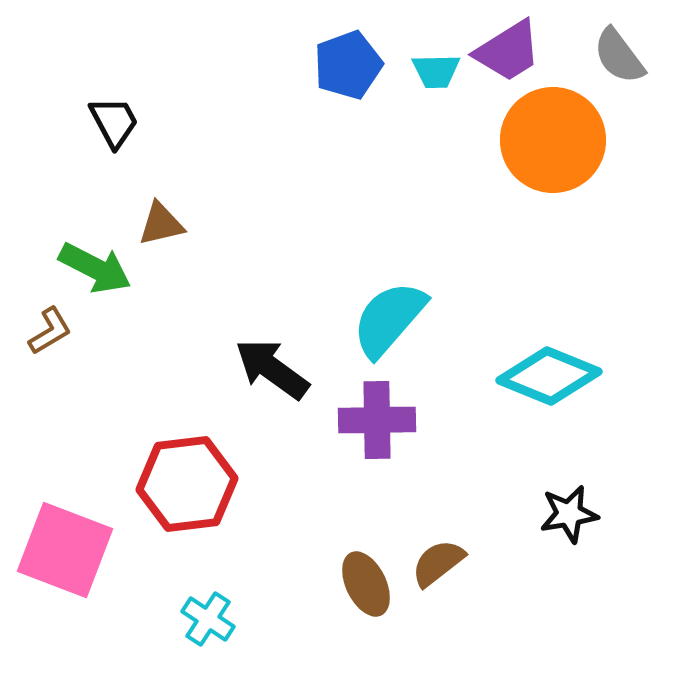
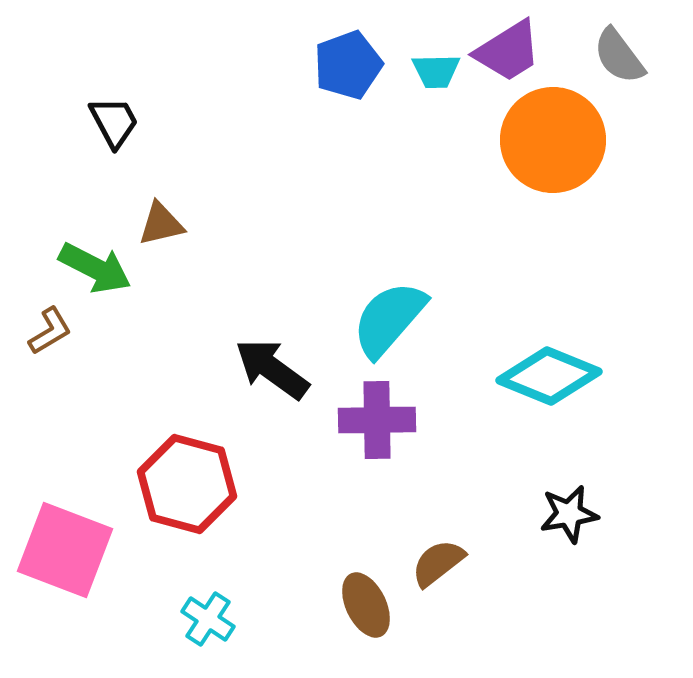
red hexagon: rotated 22 degrees clockwise
brown ellipse: moved 21 px down
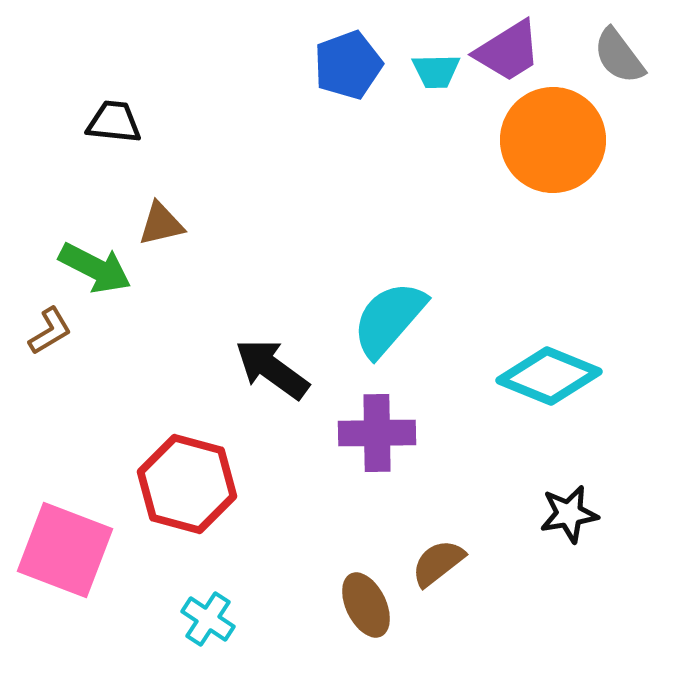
black trapezoid: rotated 56 degrees counterclockwise
purple cross: moved 13 px down
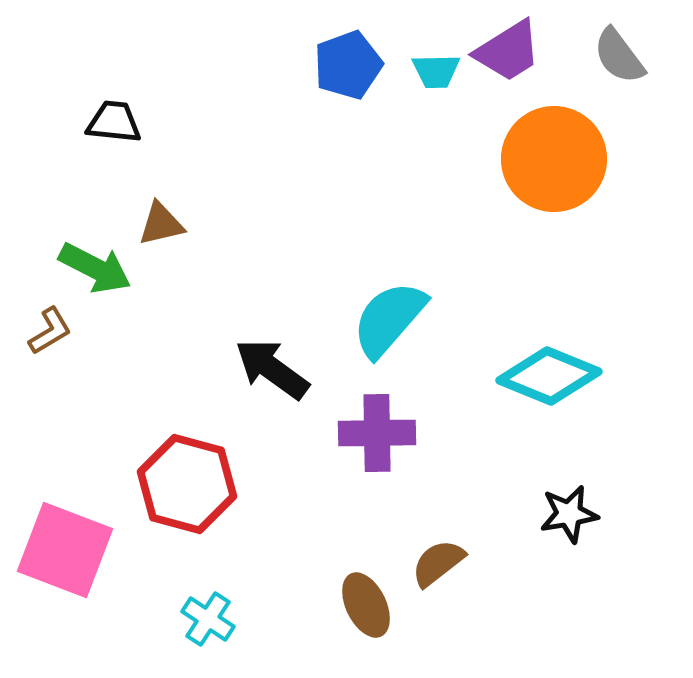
orange circle: moved 1 px right, 19 px down
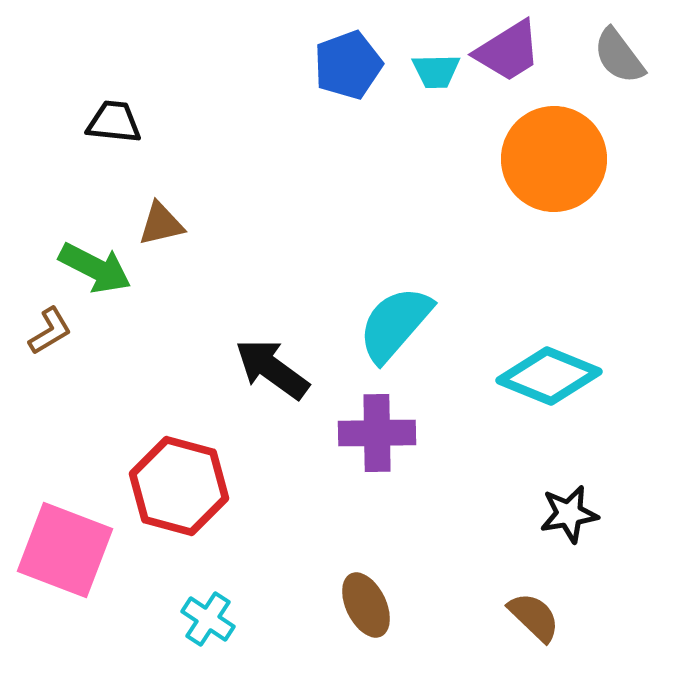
cyan semicircle: moved 6 px right, 5 px down
red hexagon: moved 8 px left, 2 px down
brown semicircle: moved 96 px right, 54 px down; rotated 82 degrees clockwise
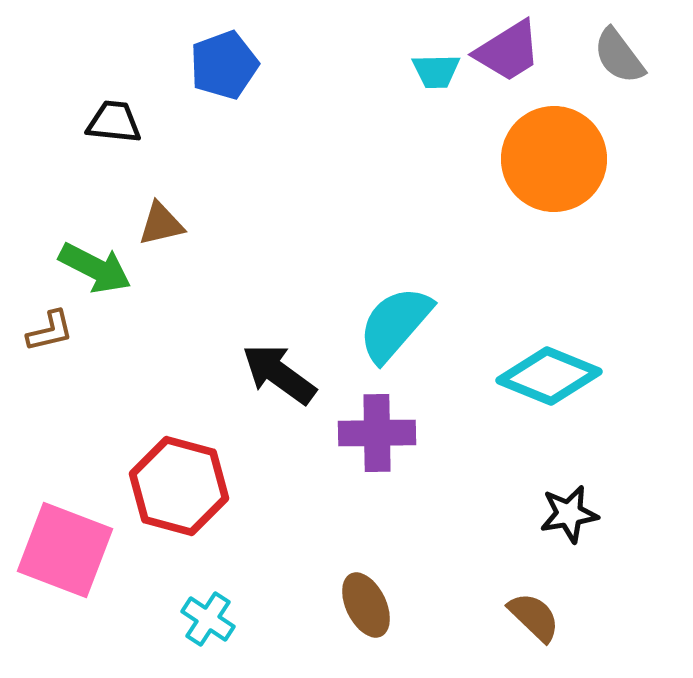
blue pentagon: moved 124 px left
brown L-shape: rotated 18 degrees clockwise
black arrow: moved 7 px right, 5 px down
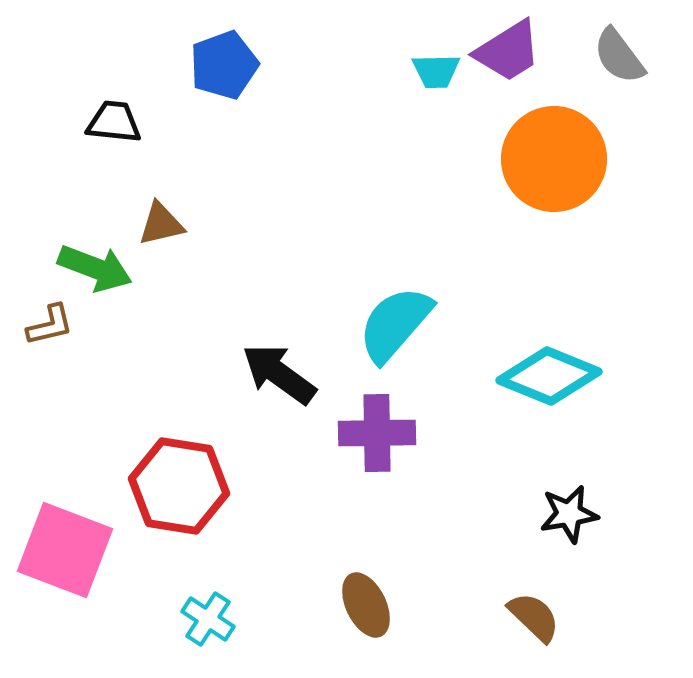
green arrow: rotated 6 degrees counterclockwise
brown L-shape: moved 6 px up
red hexagon: rotated 6 degrees counterclockwise
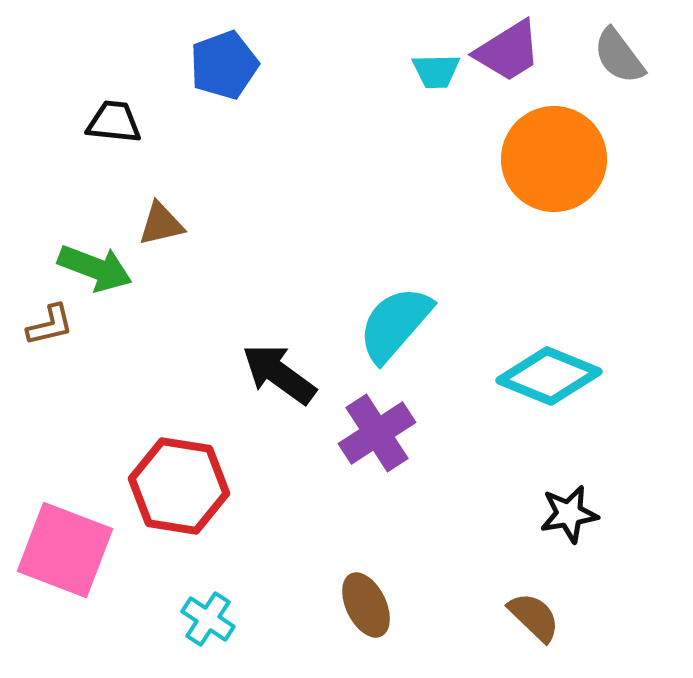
purple cross: rotated 32 degrees counterclockwise
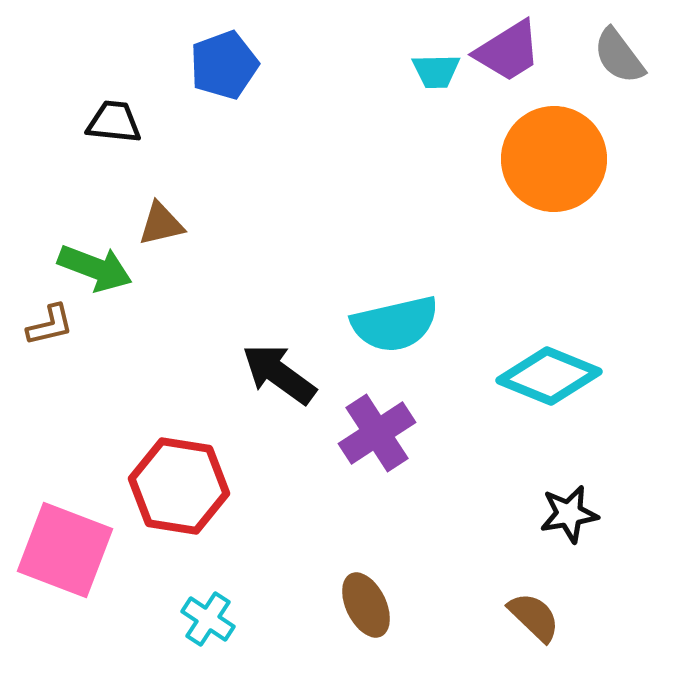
cyan semicircle: rotated 144 degrees counterclockwise
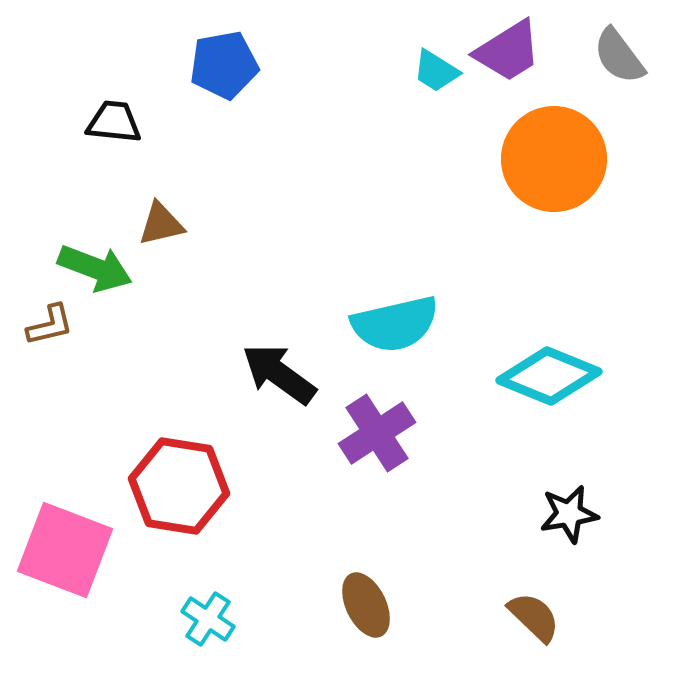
blue pentagon: rotated 10 degrees clockwise
cyan trapezoid: rotated 33 degrees clockwise
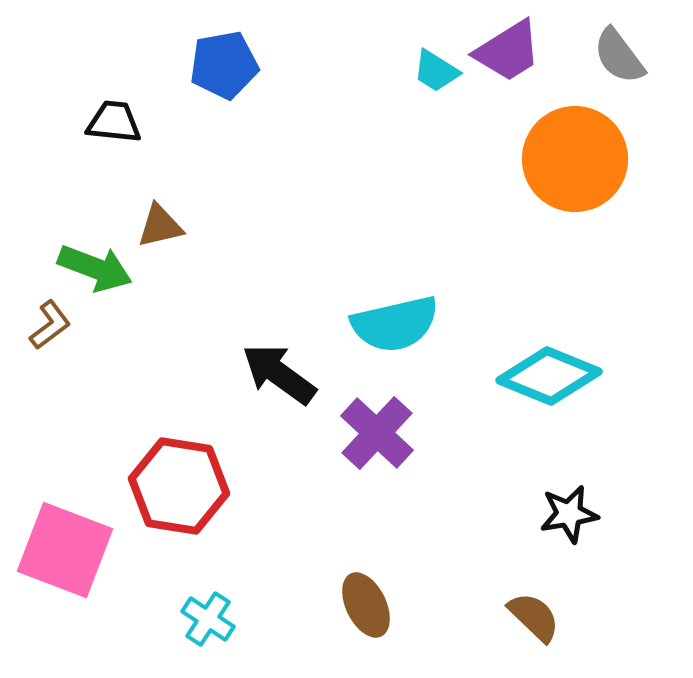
orange circle: moved 21 px right
brown triangle: moved 1 px left, 2 px down
brown L-shape: rotated 24 degrees counterclockwise
purple cross: rotated 14 degrees counterclockwise
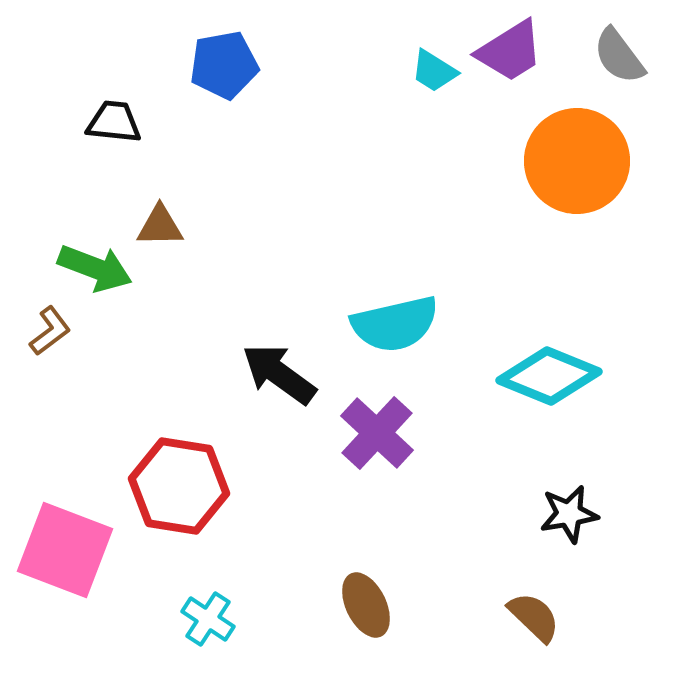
purple trapezoid: moved 2 px right
cyan trapezoid: moved 2 px left
orange circle: moved 2 px right, 2 px down
brown triangle: rotated 12 degrees clockwise
brown L-shape: moved 6 px down
